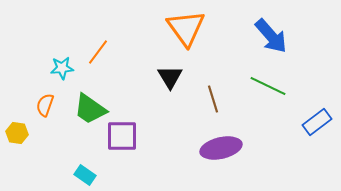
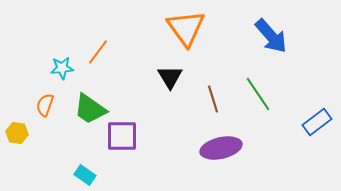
green line: moved 10 px left, 8 px down; rotated 30 degrees clockwise
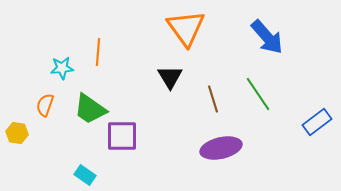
blue arrow: moved 4 px left, 1 px down
orange line: rotated 32 degrees counterclockwise
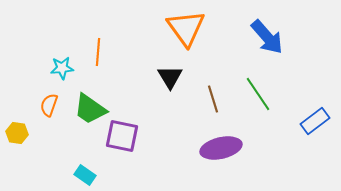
orange semicircle: moved 4 px right
blue rectangle: moved 2 px left, 1 px up
purple square: rotated 12 degrees clockwise
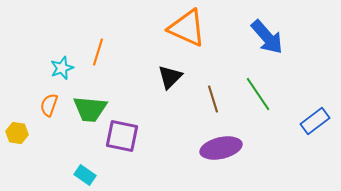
orange triangle: moved 1 px right; rotated 30 degrees counterclockwise
orange line: rotated 12 degrees clockwise
cyan star: rotated 15 degrees counterclockwise
black triangle: rotated 16 degrees clockwise
green trapezoid: rotated 30 degrees counterclockwise
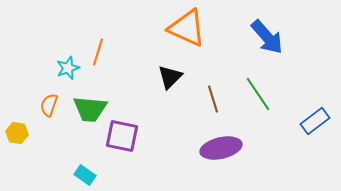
cyan star: moved 6 px right
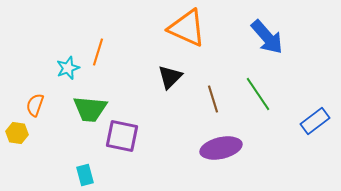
orange semicircle: moved 14 px left
cyan rectangle: rotated 40 degrees clockwise
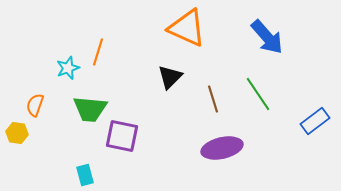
purple ellipse: moved 1 px right
